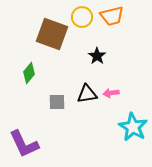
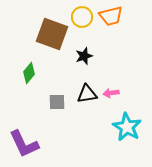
orange trapezoid: moved 1 px left
black star: moved 13 px left; rotated 18 degrees clockwise
cyan star: moved 6 px left
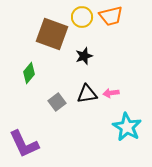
gray square: rotated 36 degrees counterclockwise
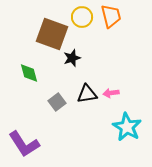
orange trapezoid: rotated 90 degrees counterclockwise
black star: moved 12 px left, 2 px down
green diamond: rotated 55 degrees counterclockwise
purple L-shape: rotated 8 degrees counterclockwise
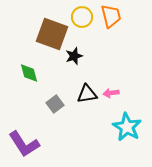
black star: moved 2 px right, 2 px up
gray square: moved 2 px left, 2 px down
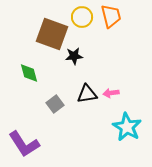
black star: rotated 12 degrees clockwise
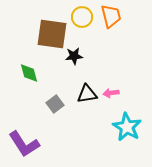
brown square: rotated 12 degrees counterclockwise
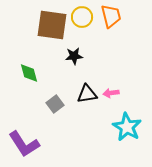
brown square: moved 9 px up
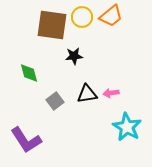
orange trapezoid: rotated 65 degrees clockwise
gray square: moved 3 px up
purple L-shape: moved 2 px right, 4 px up
